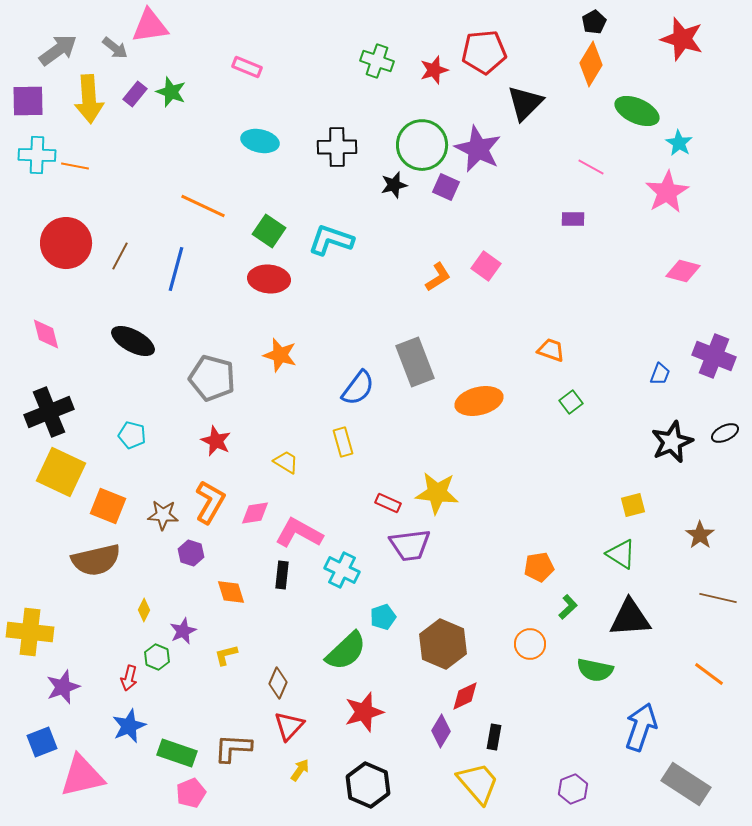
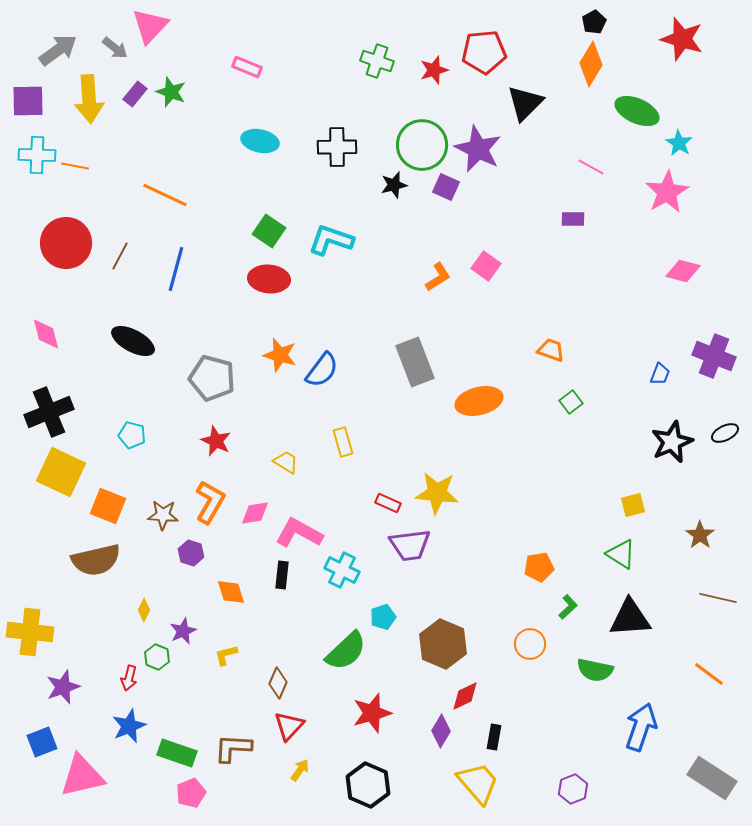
pink triangle at (150, 26): rotated 39 degrees counterclockwise
orange line at (203, 206): moved 38 px left, 11 px up
blue semicircle at (358, 388): moved 36 px left, 18 px up
red star at (364, 712): moved 8 px right, 1 px down
gray rectangle at (686, 784): moved 26 px right, 6 px up
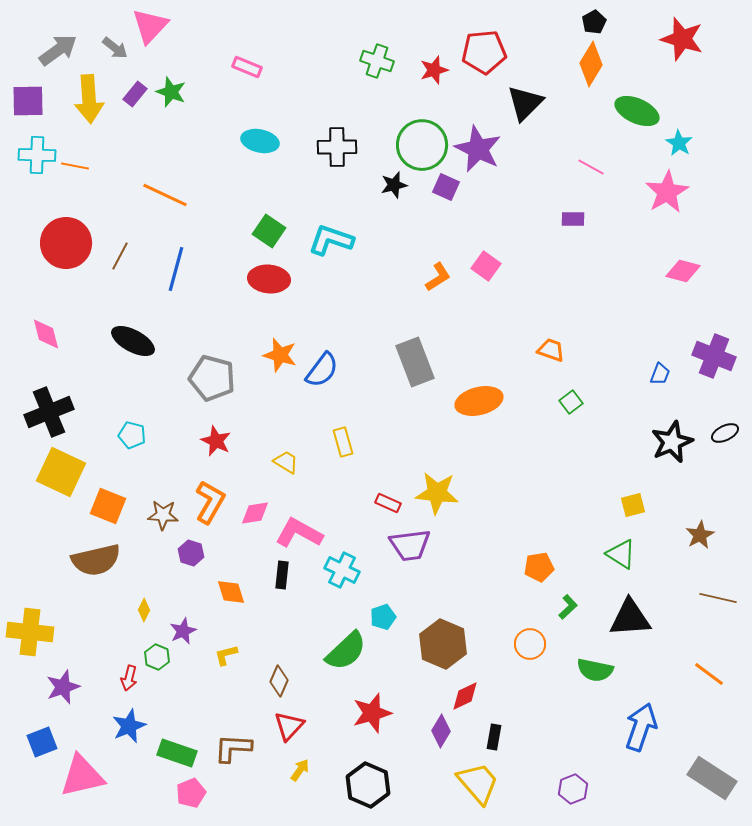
brown star at (700, 535): rotated 8 degrees clockwise
brown diamond at (278, 683): moved 1 px right, 2 px up
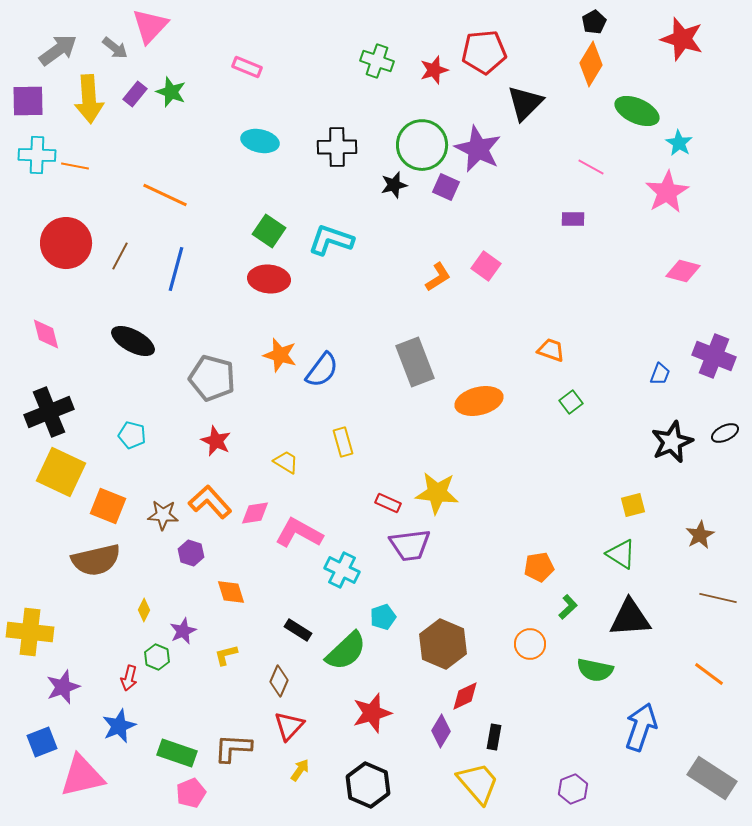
orange L-shape at (210, 502): rotated 72 degrees counterclockwise
black rectangle at (282, 575): moved 16 px right, 55 px down; rotated 64 degrees counterclockwise
blue star at (129, 726): moved 10 px left
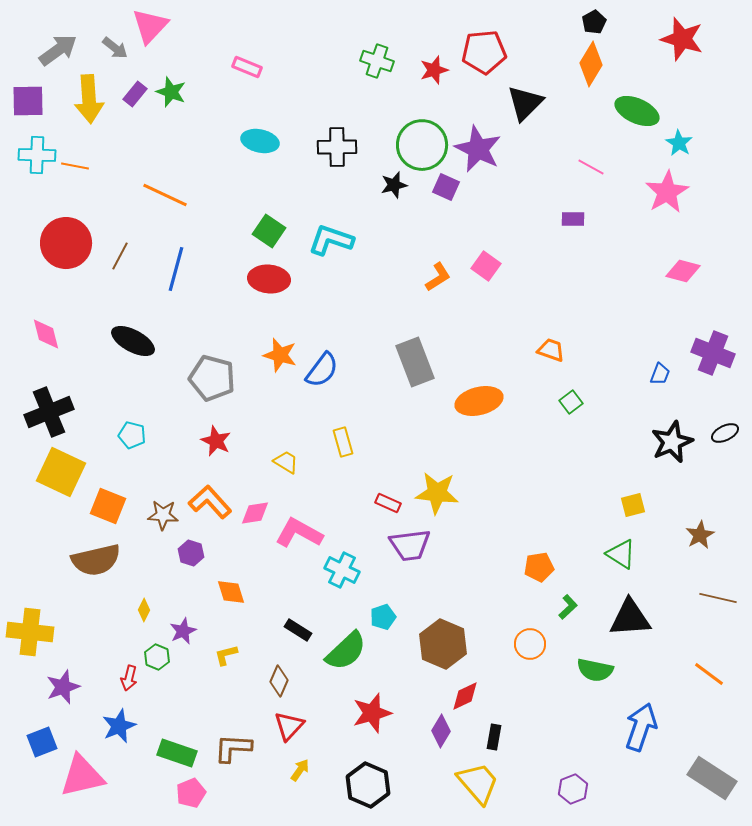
purple cross at (714, 356): moved 1 px left, 3 px up
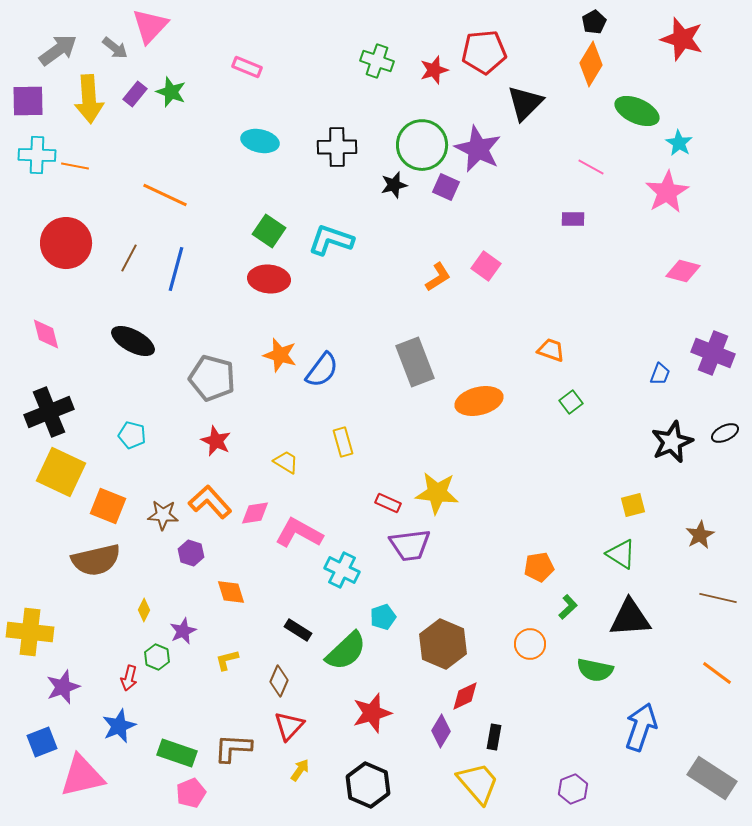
brown line at (120, 256): moved 9 px right, 2 px down
yellow L-shape at (226, 655): moved 1 px right, 5 px down
orange line at (709, 674): moved 8 px right, 1 px up
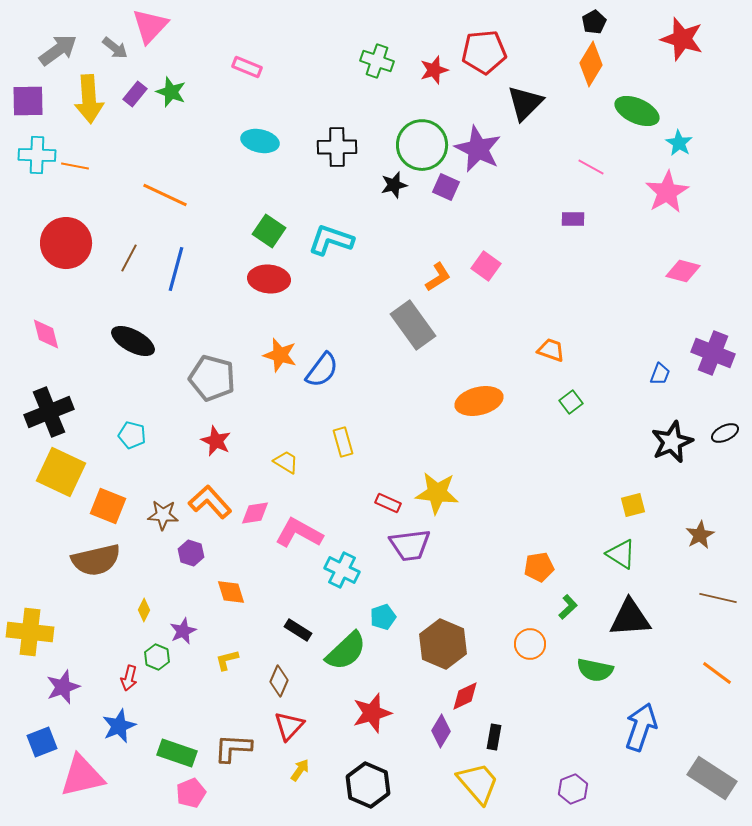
gray rectangle at (415, 362): moved 2 px left, 37 px up; rotated 15 degrees counterclockwise
